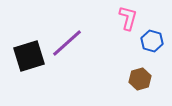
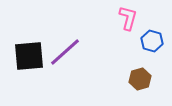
purple line: moved 2 px left, 9 px down
black square: rotated 12 degrees clockwise
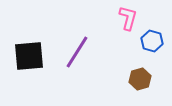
purple line: moved 12 px right; rotated 16 degrees counterclockwise
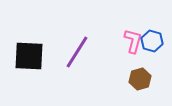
pink L-shape: moved 5 px right, 23 px down
black square: rotated 8 degrees clockwise
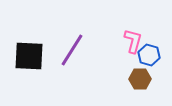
blue hexagon: moved 3 px left, 14 px down
purple line: moved 5 px left, 2 px up
brown hexagon: rotated 15 degrees clockwise
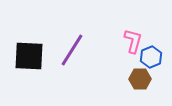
blue hexagon: moved 2 px right, 2 px down; rotated 20 degrees clockwise
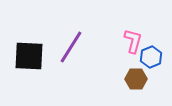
purple line: moved 1 px left, 3 px up
brown hexagon: moved 4 px left
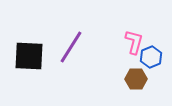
pink L-shape: moved 1 px right, 1 px down
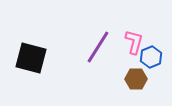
purple line: moved 27 px right
black square: moved 2 px right, 2 px down; rotated 12 degrees clockwise
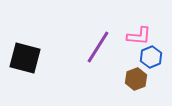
pink L-shape: moved 5 px right, 6 px up; rotated 80 degrees clockwise
black square: moved 6 px left
brown hexagon: rotated 20 degrees counterclockwise
